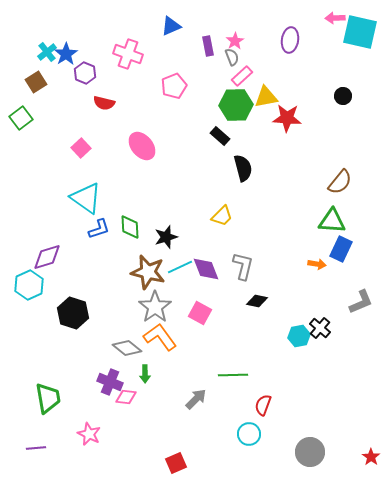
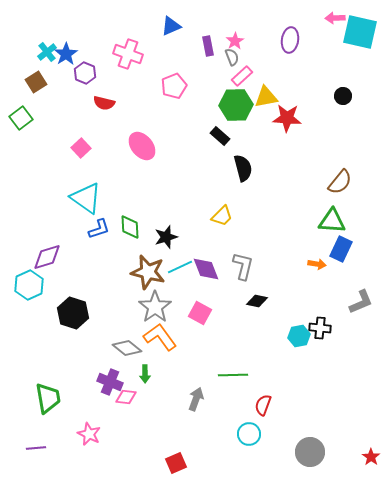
black cross at (320, 328): rotated 35 degrees counterclockwise
gray arrow at (196, 399): rotated 25 degrees counterclockwise
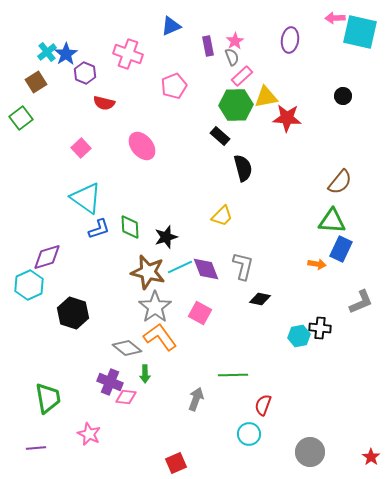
black diamond at (257, 301): moved 3 px right, 2 px up
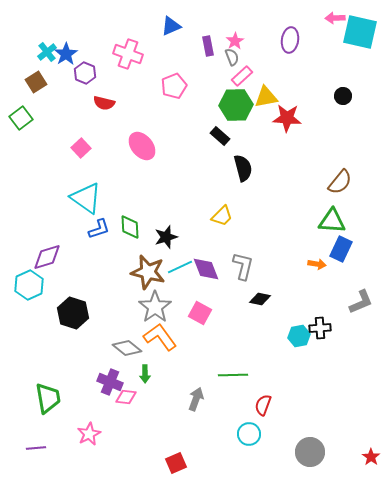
black cross at (320, 328): rotated 10 degrees counterclockwise
pink star at (89, 434): rotated 20 degrees clockwise
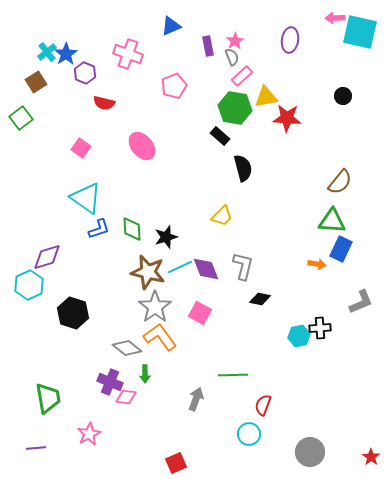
green hexagon at (236, 105): moved 1 px left, 3 px down; rotated 12 degrees clockwise
pink square at (81, 148): rotated 12 degrees counterclockwise
green diamond at (130, 227): moved 2 px right, 2 px down
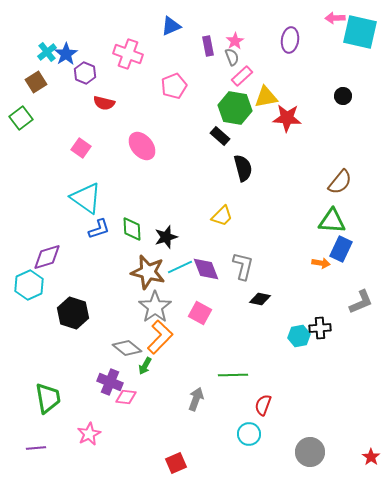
orange arrow at (317, 264): moved 4 px right, 1 px up
orange L-shape at (160, 337): rotated 80 degrees clockwise
green arrow at (145, 374): moved 8 px up; rotated 30 degrees clockwise
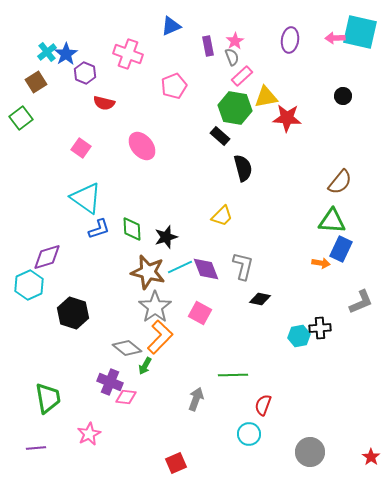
pink arrow at (335, 18): moved 20 px down
